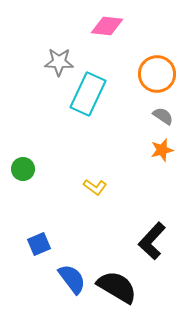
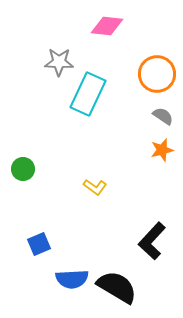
blue semicircle: rotated 124 degrees clockwise
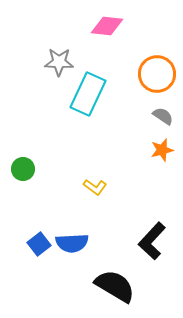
blue square: rotated 15 degrees counterclockwise
blue semicircle: moved 36 px up
black semicircle: moved 2 px left, 1 px up
